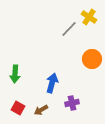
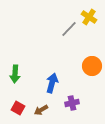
orange circle: moved 7 px down
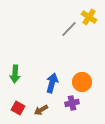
orange circle: moved 10 px left, 16 px down
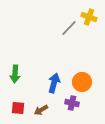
yellow cross: rotated 14 degrees counterclockwise
gray line: moved 1 px up
blue arrow: moved 2 px right
purple cross: rotated 24 degrees clockwise
red square: rotated 24 degrees counterclockwise
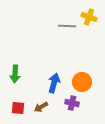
gray line: moved 2 px left, 2 px up; rotated 48 degrees clockwise
brown arrow: moved 3 px up
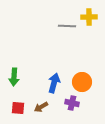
yellow cross: rotated 21 degrees counterclockwise
green arrow: moved 1 px left, 3 px down
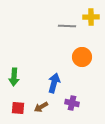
yellow cross: moved 2 px right
orange circle: moved 25 px up
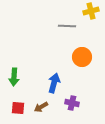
yellow cross: moved 6 px up; rotated 14 degrees counterclockwise
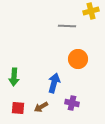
orange circle: moved 4 px left, 2 px down
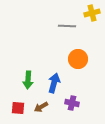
yellow cross: moved 1 px right, 2 px down
green arrow: moved 14 px right, 3 px down
